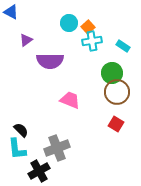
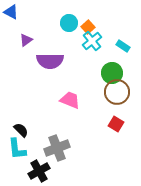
cyan cross: rotated 30 degrees counterclockwise
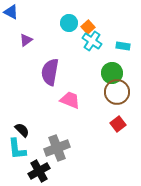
cyan cross: rotated 18 degrees counterclockwise
cyan rectangle: rotated 24 degrees counterclockwise
purple semicircle: moved 11 px down; rotated 100 degrees clockwise
red square: moved 2 px right; rotated 21 degrees clockwise
black semicircle: moved 1 px right
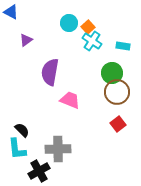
gray cross: moved 1 px right, 1 px down; rotated 20 degrees clockwise
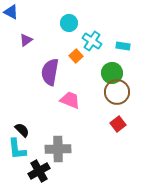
orange square: moved 12 px left, 29 px down
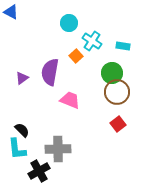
purple triangle: moved 4 px left, 38 px down
